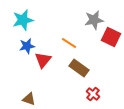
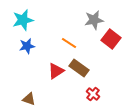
red square: moved 2 px down; rotated 12 degrees clockwise
red triangle: moved 13 px right, 11 px down; rotated 18 degrees clockwise
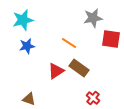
gray star: moved 1 px left, 2 px up
red square: rotated 30 degrees counterclockwise
red cross: moved 4 px down
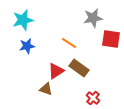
brown triangle: moved 17 px right, 10 px up
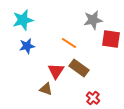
gray star: moved 2 px down
red triangle: rotated 24 degrees counterclockwise
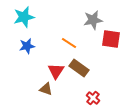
cyan star: moved 1 px right, 3 px up
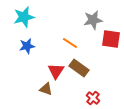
orange line: moved 1 px right
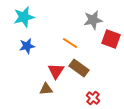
red square: rotated 12 degrees clockwise
brown triangle: rotated 24 degrees counterclockwise
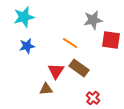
red square: moved 1 px down; rotated 12 degrees counterclockwise
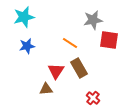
red square: moved 2 px left
brown rectangle: rotated 24 degrees clockwise
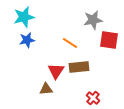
blue star: moved 6 px up
brown rectangle: moved 1 px up; rotated 66 degrees counterclockwise
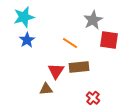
gray star: rotated 18 degrees counterclockwise
blue star: rotated 21 degrees counterclockwise
